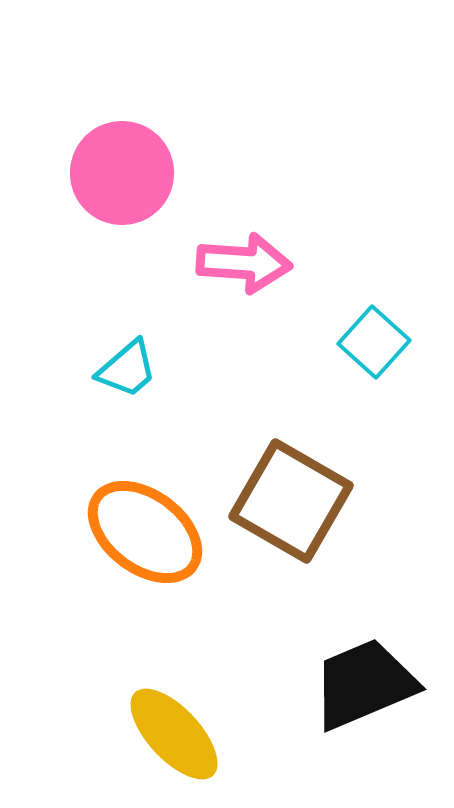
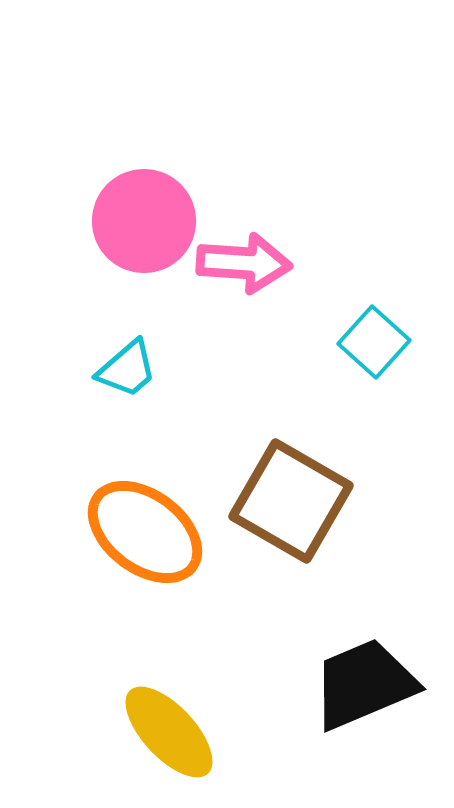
pink circle: moved 22 px right, 48 px down
yellow ellipse: moved 5 px left, 2 px up
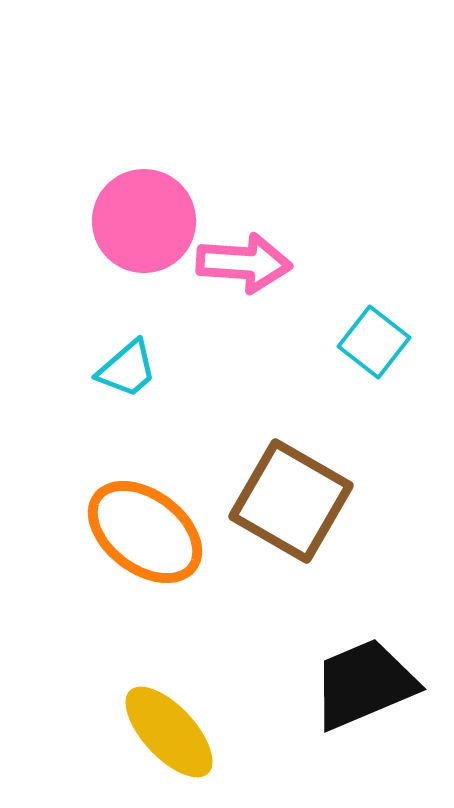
cyan square: rotated 4 degrees counterclockwise
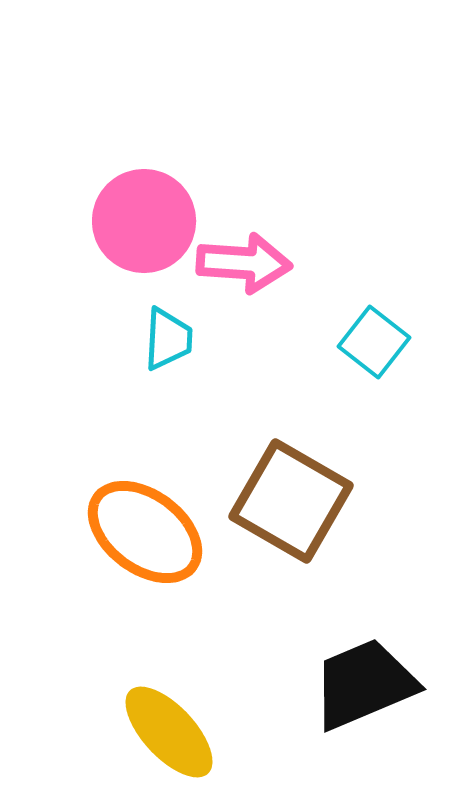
cyan trapezoid: moved 41 px right, 30 px up; rotated 46 degrees counterclockwise
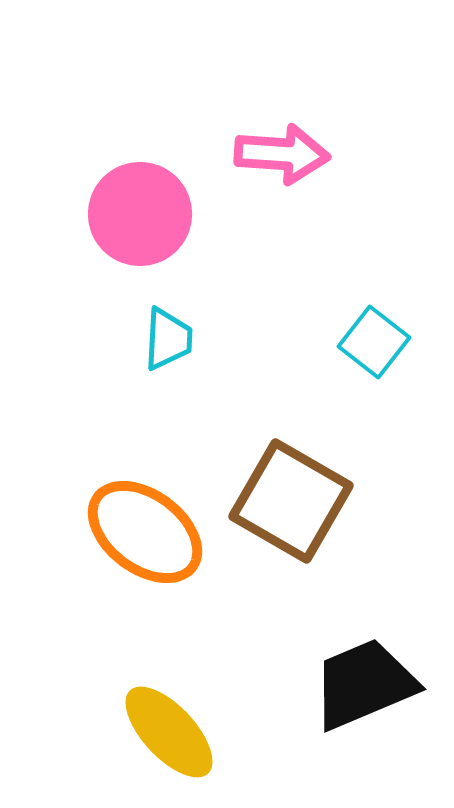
pink circle: moved 4 px left, 7 px up
pink arrow: moved 38 px right, 109 px up
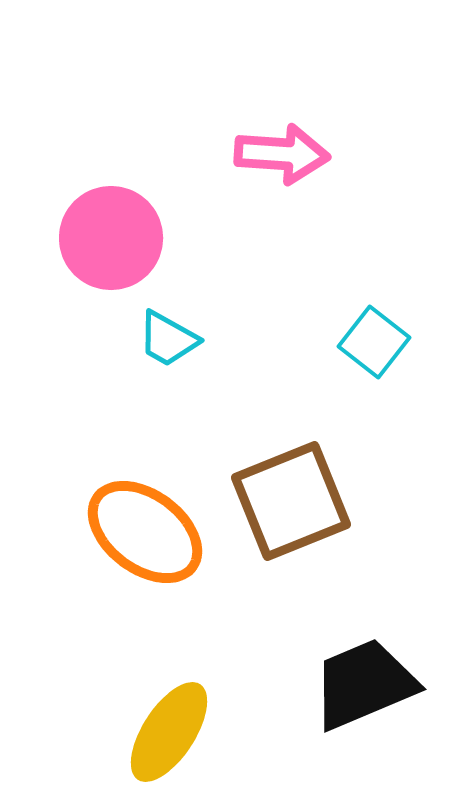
pink circle: moved 29 px left, 24 px down
cyan trapezoid: rotated 116 degrees clockwise
brown square: rotated 38 degrees clockwise
yellow ellipse: rotated 76 degrees clockwise
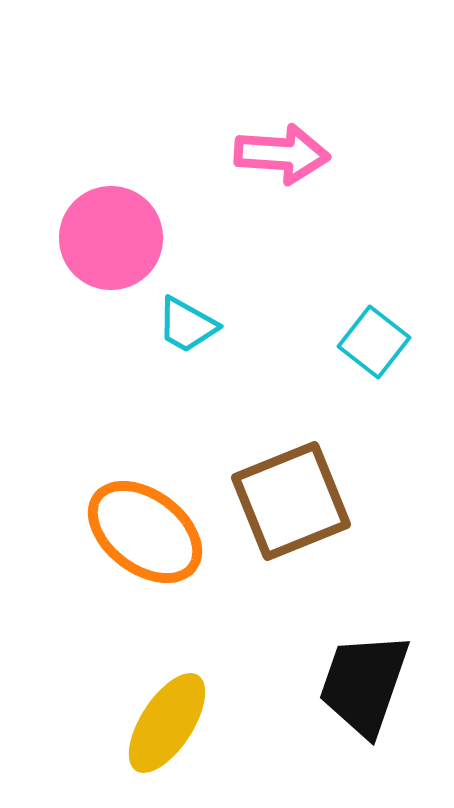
cyan trapezoid: moved 19 px right, 14 px up
black trapezoid: rotated 48 degrees counterclockwise
yellow ellipse: moved 2 px left, 9 px up
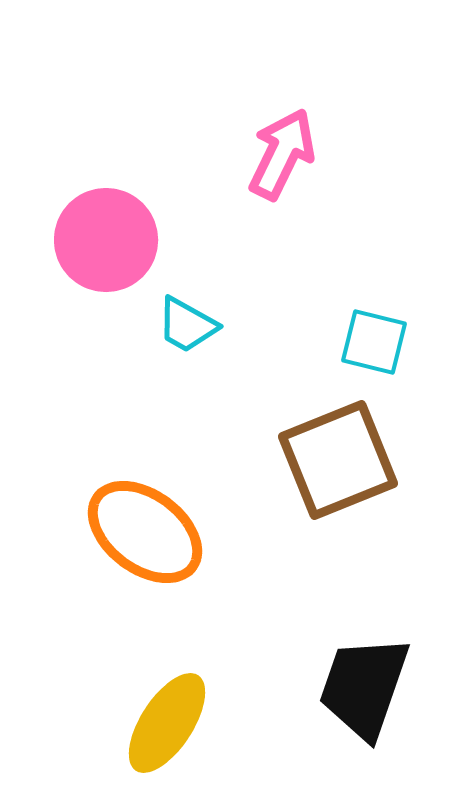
pink arrow: rotated 68 degrees counterclockwise
pink circle: moved 5 px left, 2 px down
cyan square: rotated 24 degrees counterclockwise
brown square: moved 47 px right, 41 px up
black trapezoid: moved 3 px down
